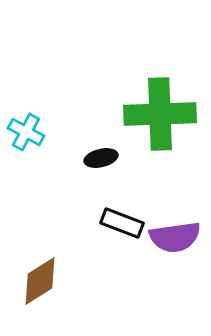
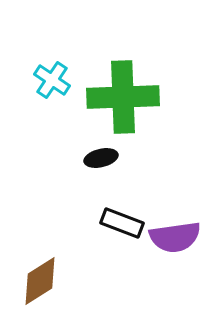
green cross: moved 37 px left, 17 px up
cyan cross: moved 26 px right, 52 px up; rotated 6 degrees clockwise
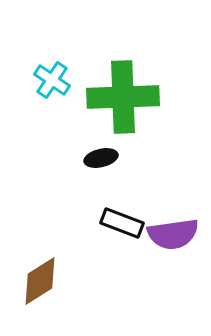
purple semicircle: moved 2 px left, 3 px up
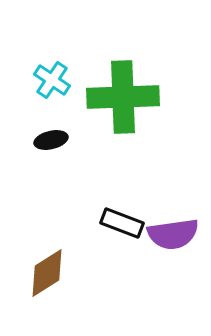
black ellipse: moved 50 px left, 18 px up
brown diamond: moved 7 px right, 8 px up
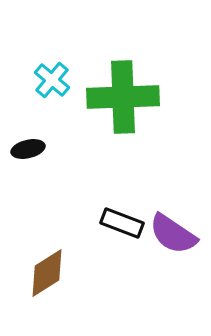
cyan cross: rotated 6 degrees clockwise
black ellipse: moved 23 px left, 9 px down
purple semicircle: rotated 42 degrees clockwise
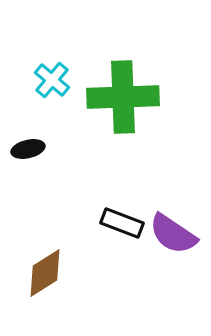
brown diamond: moved 2 px left
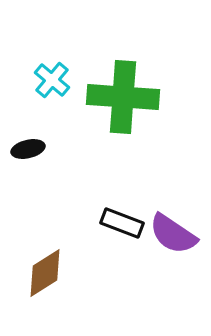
green cross: rotated 6 degrees clockwise
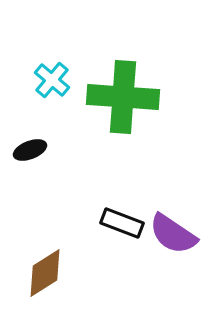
black ellipse: moved 2 px right, 1 px down; rotated 8 degrees counterclockwise
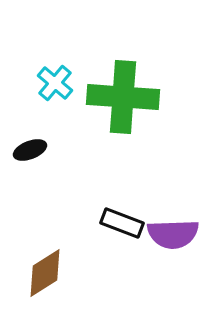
cyan cross: moved 3 px right, 3 px down
purple semicircle: rotated 36 degrees counterclockwise
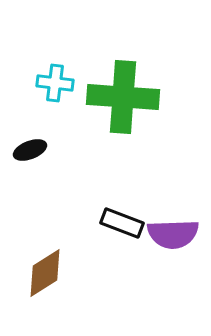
cyan cross: rotated 33 degrees counterclockwise
